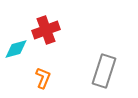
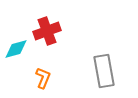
red cross: moved 1 px right, 1 px down
gray rectangle: rotated 28 degrees counterclockwise
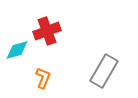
cyan diamond: moved 1 px right, 1 px down
gray rectangle: rotated 40 degrees clockwise
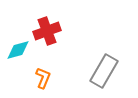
cyan diamond: moved 1 px right
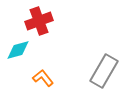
red cross: moved 8 px left, 10 px up
orange L-shape: rotated 60 degrees counterclockwise
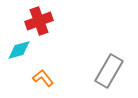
cyan diamond: moved 1 px right
gray rectangle: moved 5 px right
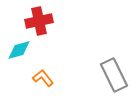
red cross: rotated 8 degrees clockwise
gray rectangle: moved 5 px right, 4 px down; rotated 56 degrees counterclockwise
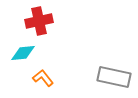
cyan diamond: moved 4 px right, 3 px down; rotated 10 degrees clockwise
gray rectangle: moved 2 px down; rotated 52 degrees counterclockwise
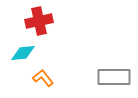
gray rectangle: rotated 12 degrees counterclockwise
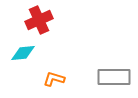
red cross: moved 1 px up; rotated 12 degrees counterclockwise
orange L-shape: moved 11 px right, 1 px down; rotated 35 degrees counterclockwise
